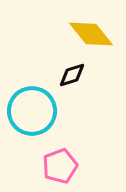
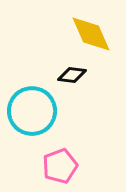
yellow diamond: rotated 15 degrees clockwise
black diamond: rotated 24 degrees clockwise
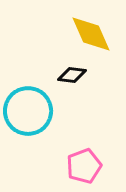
cyan circle: moved 4 px left
pink pentagon: moved 24 px right
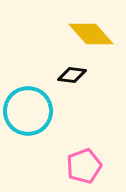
yellow diamond: rotated 18 degrees counterclockwise
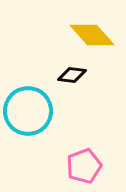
yellow diamond: moved 1 px right, 1 px down
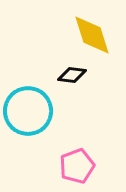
yellow diamond: rotated 24 degrees clockwise
pink pentagon: moved 7 px left
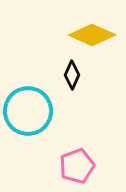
yellow diamond: rotated 48 degrees counterclockwise
black diamond: rotated 72 degrees counterclockwise
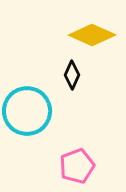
cyan circle: moved 1 px left
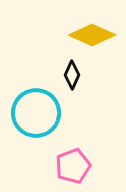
cyan circle: moved 9 px right, 2 px down
pink pentagon: moved 4 px left
